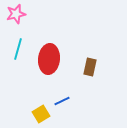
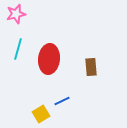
brown rectangle: moved 1 px right; rotated 18 degrees counterclockwise
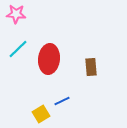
pink star: rotated 18 degrees clockwise
cyan line: rotated 30 degrees clockwise
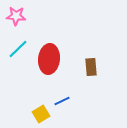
pink star: moved 2 px down
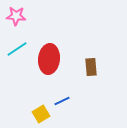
cyan line: moved 1 px left; rotated 10 degrees clockwise
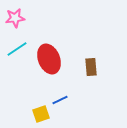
pink star: moved 1 px left, 2 px down; rotated 12 degrees counterclockwise
red ellipse: rotated 28 degrees counterclockwise
blue line: moved 2 px left, 1 px up
yellow square: rotated 12 degrees clockwise
